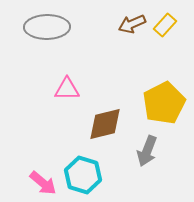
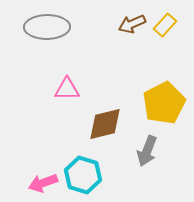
pink arrow: rotated 120 degrees clockwise
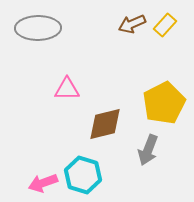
gray ellipse: moved 9 px left, 1 px down
gray arrow: moved 1 px right, 1 px up
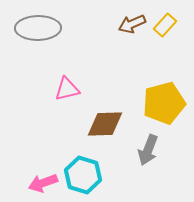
pink triangle: rotated 12 degrees counterclockwise
yellow pentagon: rotated 12 degrees clockwise
brown diamond: rotated 12 degrees clockwise
